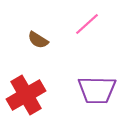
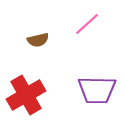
brown semicircle: rotated 45 degrees counterclockwise
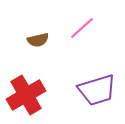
pink line: moved 5 px left, 4 px down
purple trapezoid: rotated 18 degrees counterclockwise
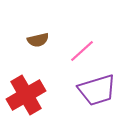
pink line: moved 23 px down
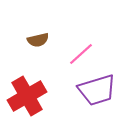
pink line: moved 1 px left, 3 px down
red cross: moved 1 px right, 1 px down
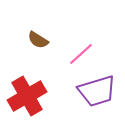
brown semicircle: rotated 45 degrees clockwise
purple trapezoid: moved 1 px down
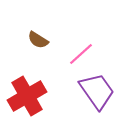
purple trapezoid: rotated 108 degrees counterclockwise
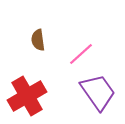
brown semicircle: rotated 50 degrees clockwise
purple trapezoid: moved 1 px right, 1 px down
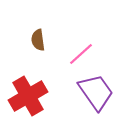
purple trapezoid: moved 2 px left
red cross: moved 1 px right
